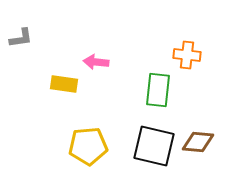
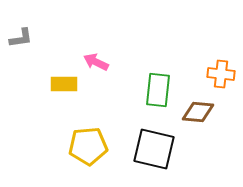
orange cross: moved 34 px right, 19 px down
pink arrow: rotated 20 degrees clockwise
yellow rectangle: rotated 8 degrees counterclockwise
brown diamond: moved 30 px up
black square: moved 3 px down
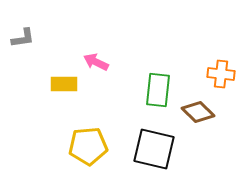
gray L-shape: moved 2 px right
brown diamond: rotated 40 degrees clockwise
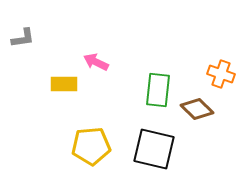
orange cross: rotated 12 degrees clockwise
brown diamond: moved 1 px left, 3 px up
yellow pentagon: moved 3 px right
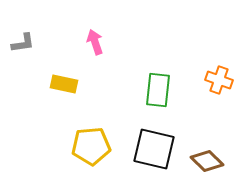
gray L-shape: moved 5 px down
pink arrow: moved 1 px left, 20 px up; rotated 45 degrees clockwise
orange cross: moved 2 px left, 6 px down
yellow rectangle: rotated 12 degrees clockwise
brown diamond: moved 10 px right, 52 px down
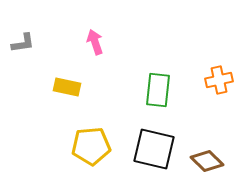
orange cross: rotated 32 degrees counterclockwise
yellow rectangle: moved 3 px right, 3 px down
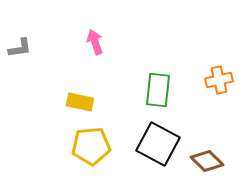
gray L-shape: moved 3 px left, 5 px down
yellow rectangle: moved 13 px right, 15 px down
black square: moved 4 px right, 5 px up; rotated 15 degrees clockwise
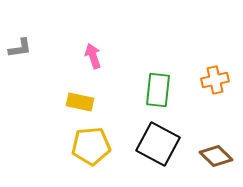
pink arrow: moved 2 px left, 14 px down
orange cross: moved 4 px left
brown diamond: moved 9 px right, 5 px up
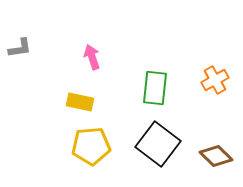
pink arrow: moved 1 px left, 1 px down
orange cross: rotated 16 degrees counterclockwise
green rectangle: moved 3 px left, 2 px up
black square: rotated 9 degrees clockwise
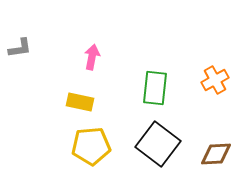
pink arrow: rotated 30 degrees clockwise
brown diamond: moved 2 px up; rotated 48 degrees counterclockwise
